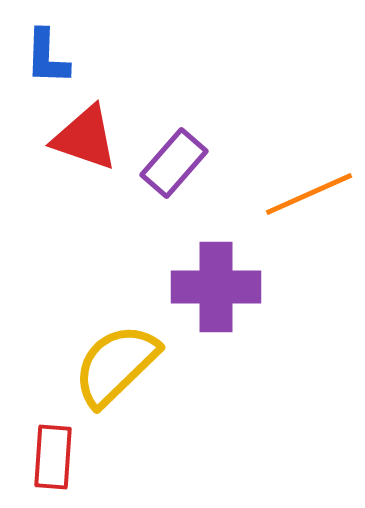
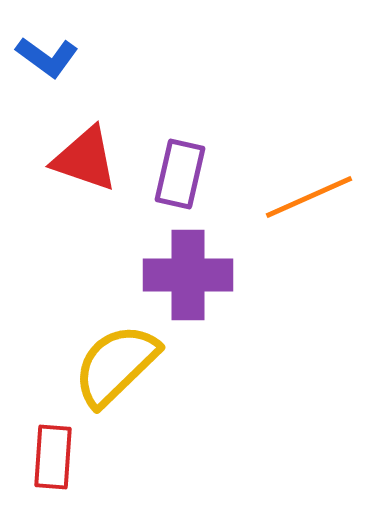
blue L-shape: rotated 56 degrees counterclockwise
red triangle: moved 21 px down
purple rectangle: moved 6 px right, 11 px down; rotated 28 degrees counterclockwise
orange line: moved 3 px down
purple cross: moved 28 px left, 12 px up
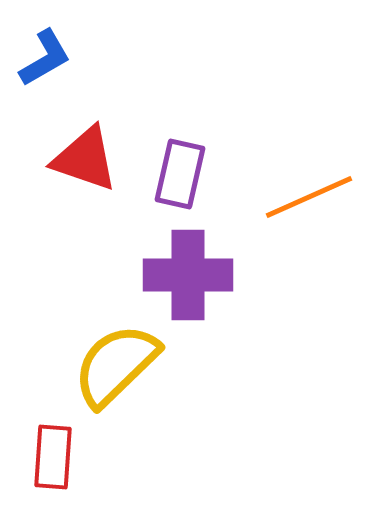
blue L-shape: moved 2 px left, 1 px down; rotated 66 degrees counterclockwise
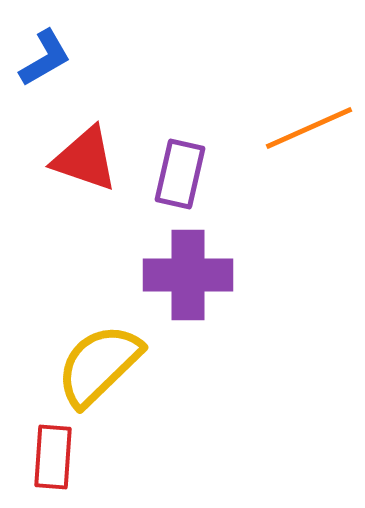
orange line: moved 69 px up
yellow semicircle: moved 17 px left
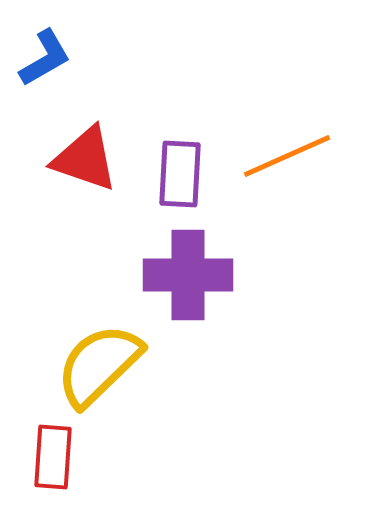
orange line: moved 22 px left, 28 px down
purple rectangle: rotated 10 degrees counterclockwise
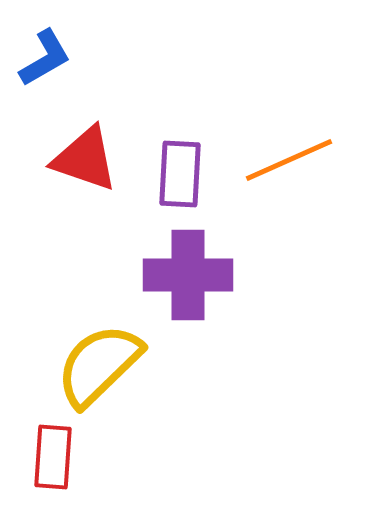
orange line: moved 2 px right, 4 px down
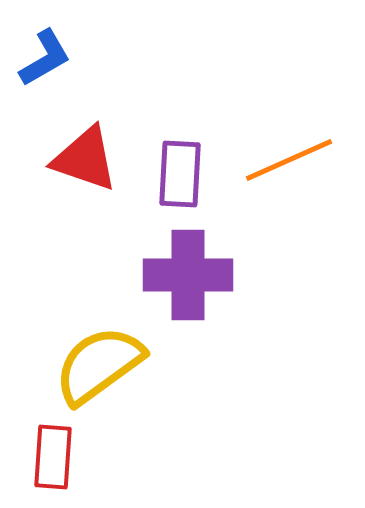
yellow semicircle: rotated 8 degrees clockwise
